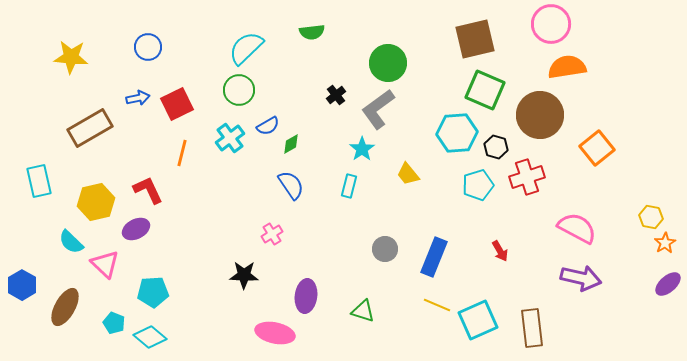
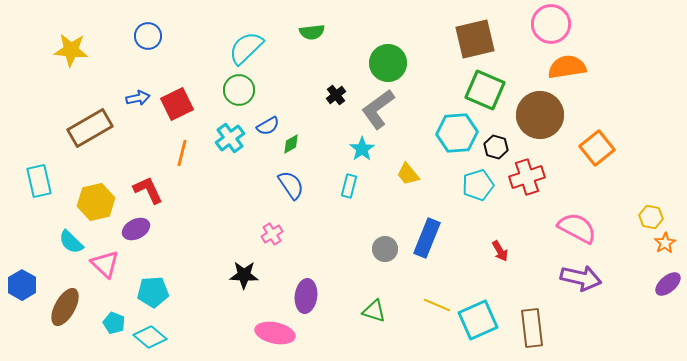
blue circle at (148, 47): moved 11 px up
yellow star at (71, 57): moved 7 px up
blue rectangle at (434, 257): moved 7 px left, 19 px up
green triangle at (363, 311): moved 11 px right
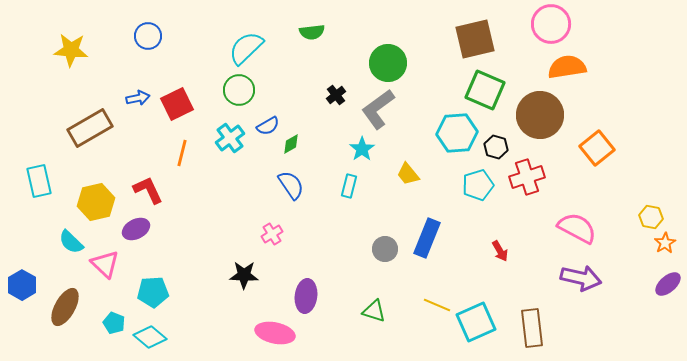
cyan square at (478, 320): moved 2 px left, 2 px down
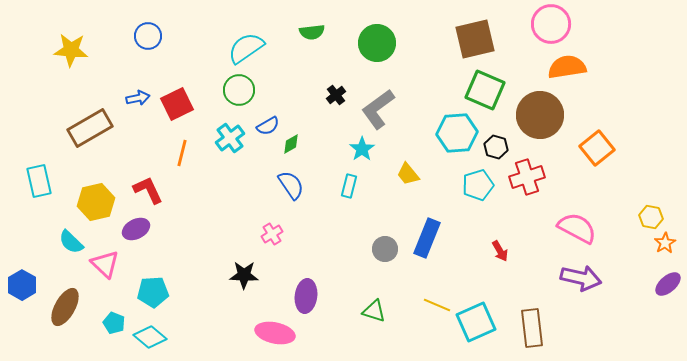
cyan semicircle at (246, 48): rotated 9 degrees clockwise
green circle at (388, 63): moved 11 px left, 20 px up
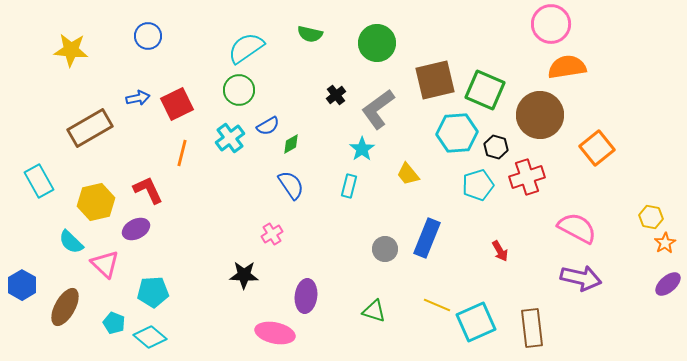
green semicircle at (312, 32): moved 2 px left, 2 px down; rotated 20 degrees clockwise
brown square at (475, 39): moved 40 px left, 41 px down
cyan rectangle at (39, 181): rotated 16 degrees counterclockwise
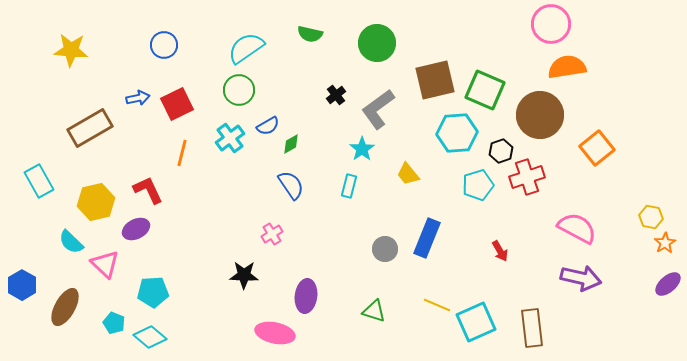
blue circle at (148, 36): moved 16 px right, 9 px down
black hexagon at (496, 147): moved 5 px right, 4 px down; rotated 25 degrees clockwise
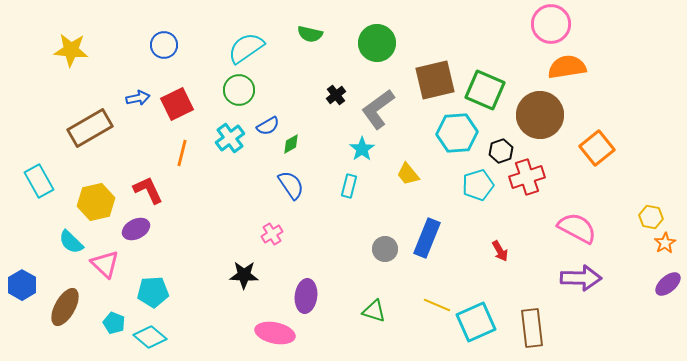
purple arrow at (581, 278): rotated 12 degrees counterclockwise
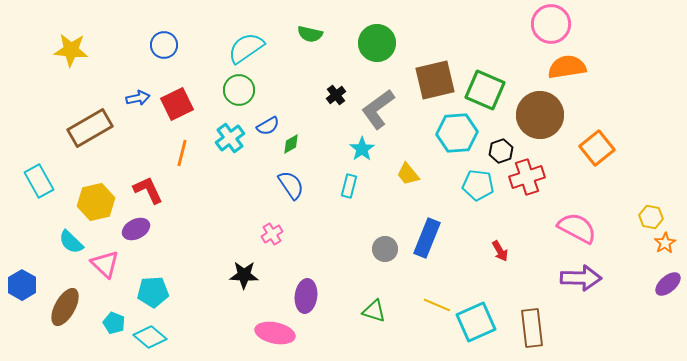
cyan pentagon at (478, 185): rotated 24 degrees clockwise
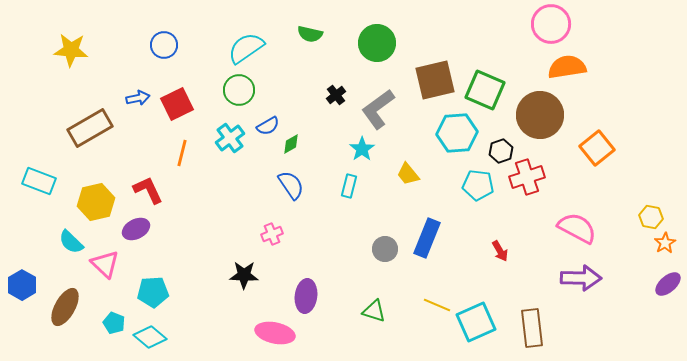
cyan rectangle at (39, 181): rotated 40 degrees counterclockwise
pink cross at (272, 234): rotated 10 degrees clockwise
